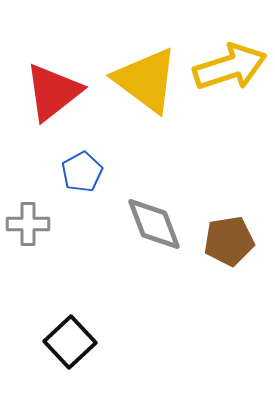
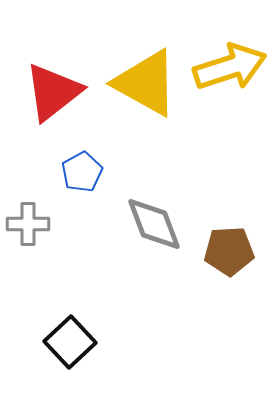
yellow triangle: moved 3 px down; rotated 8 degrees counterclockwise
brown pentagon: moved 10 px down; rotated 6 degrees clockwise
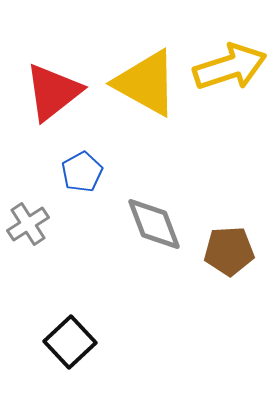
gray cross: rotated 33 degrees counterclockwise
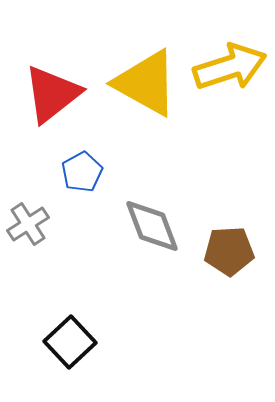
red triangle: moved 1 px left, 2 px down
gray diamond: moved 2 px left, 2 px down
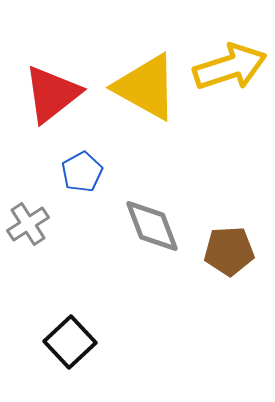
yellow triangle: moved 4 px down
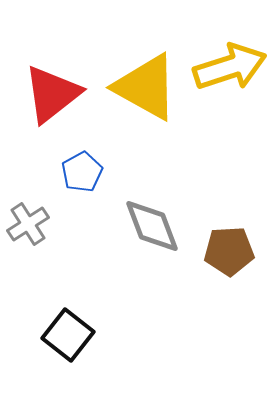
black square: moved 2 px left, 7 px up; rotated 9 degrees counterclockwise
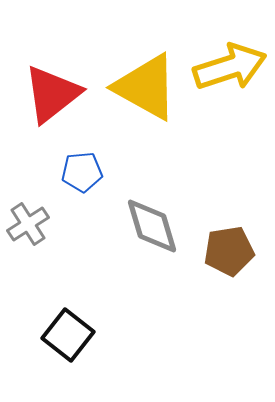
blue pentagon: rotated 24 degrees clockwise
gray diamond: rotated 4 degrees clockwise
brown pentagon: rotated 6 degrees counterclockwise
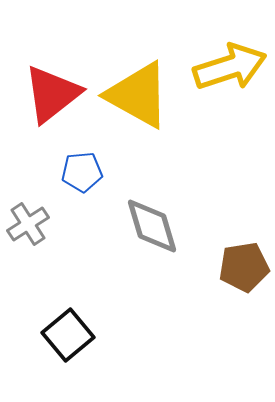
yellow triangle: moved 8 px left, 8 px down
brown pentagon: moved 15 px right, 16 px down
black square: rotated 12 degrees clockwise
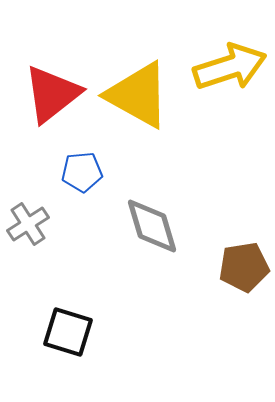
black square: moved 3 px up; rotated 33 degrees counterclockwise
